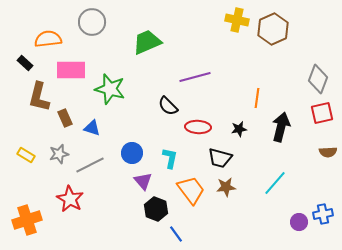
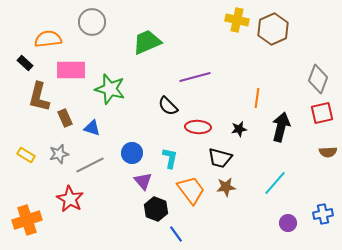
purple circle: moved 11 px left, 1 px down
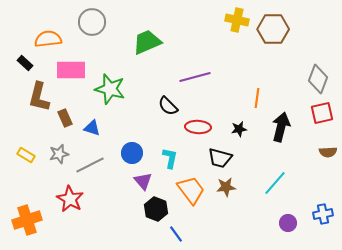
brown hexagon: rotated 24 degrees clockwise
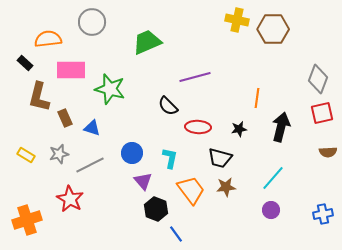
cyan line: moved 2 px left, 5 px up
purple circle: moved 17 px left, 13 px up
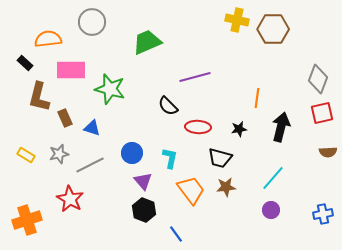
black hexagon: moved 12 px left, 1 px down
